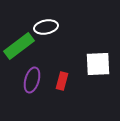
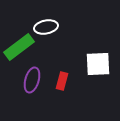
green rectangle: moved 1 px down
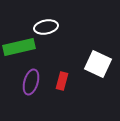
green rectangle: rotated 24 degrees clockwise
white square: rotated 28 degrees clockwise
purple ellipse: moved 1 px left, 2 px down
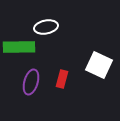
green rectangle: rotated 12 degrees clockwise
white square: moved 1 px right, 1 px down
red rectangle: moved 2 px up
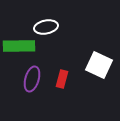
green rectangle: moved 1 px up
purple ellipse: moved 1 px right, 3 px up
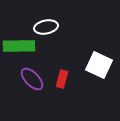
purple ellipse: rotated 60 degrees counterclockwise
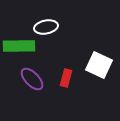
red rectangle: moved 4 px right, 1 px up
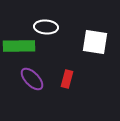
white ellipse: rotated 15 degrees clockwise
white square: moved 4 px left, 23 px up; rotated 16 degrees counterclockwise
red rectangle: moved 1 px right, 1 px down
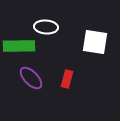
purple ellipse: moved 1 px left, 1 px up
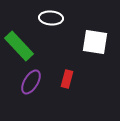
white ellipse: moved 5 px right, 9 px up
green rectangle: rotated 48 degrees clockwise
purple ellipse: moved 4 px down; rotated 75 degrees clockwise
